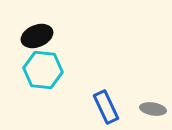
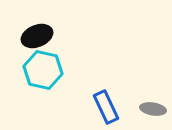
cyan hexagon: rotated 6 degrees clockwise
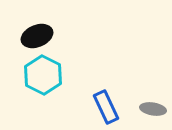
cyan hexagon: moved 5 px down; rotated 15 degrees clockwise
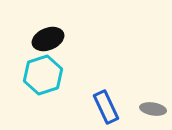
black ellipse: moved 11 px right, 3 px down
cyan hexagon: rotated 15 degrees clockwise
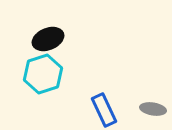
cyan hexagon: moved 1 px up
blue rectangle: moved 2 px left, 3 px down
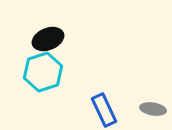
cyan hexagon: moved 2 px up
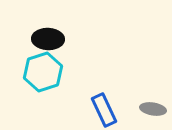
black ellipse: rotated 24 degrees clockwise
